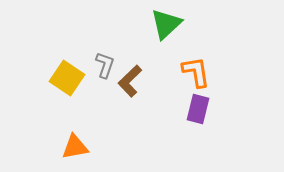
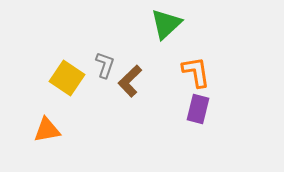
orange triangle: moved 28 px left, 17 px up
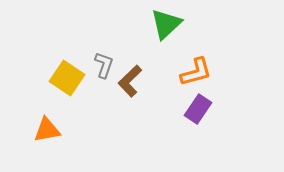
gray L-shape: moved 1 px left
orange L-shape: rotated 84 degrees clockwise
purple rectangle: rotated 20 degrees clockwise
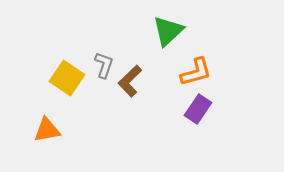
green triangle: moved 2 px right, 7 px down
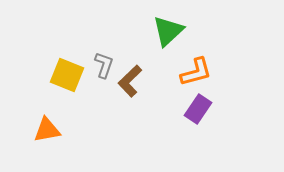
yellow square: moved 3 px up; rotated 12 degrees counterclockwise
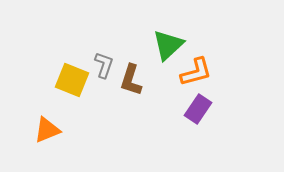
green triangle: moved 14 px down
yellow square: moved 5 px right, 5 px down
brown L-shape: moved 1 px right, 1 px up; rotated 28 degrees counterclockwise
orange triangle: rotated 12 degrees counterclockwise
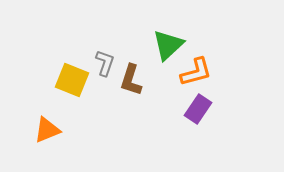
gray L-shape: moved 1 px right, 2 px up
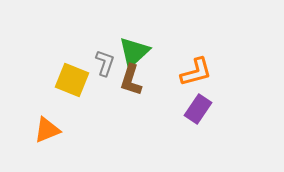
green triangle: moved 34 px left, 7 px down
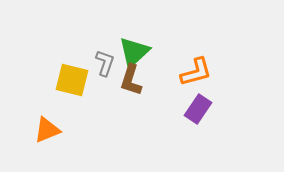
yellow square: rotated 8 degrees counterclockwise
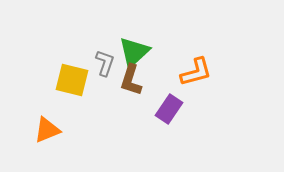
purple rectangle: moved 29 px left
